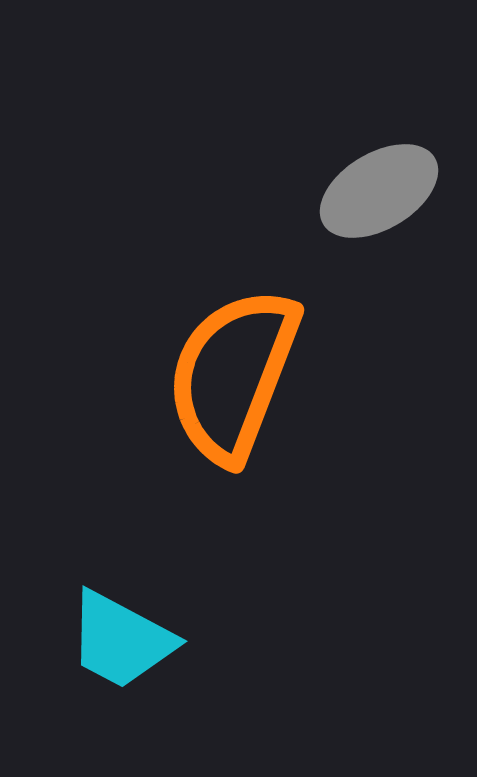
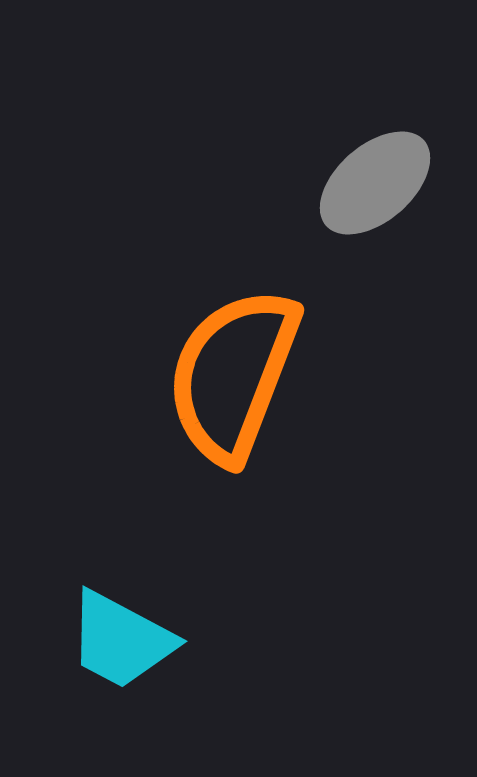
gray ellipse: moved 4 px left, 8 px up; rotated 10 degrees counterclockwise
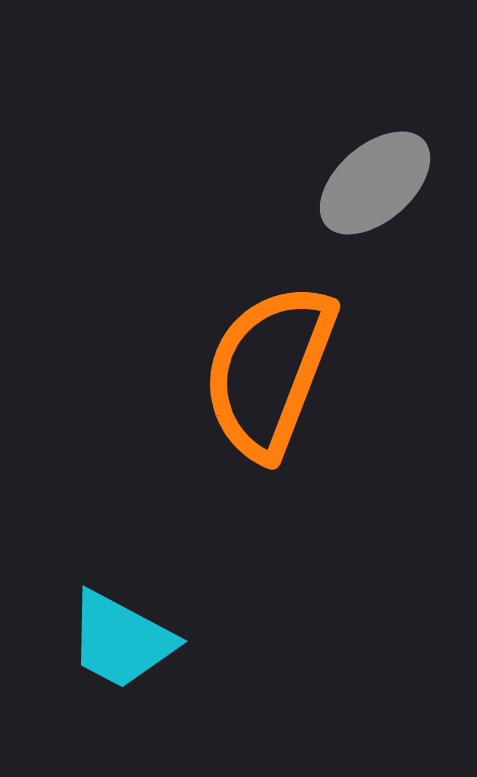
orange semicircle: moved 36 px right, 4 px up
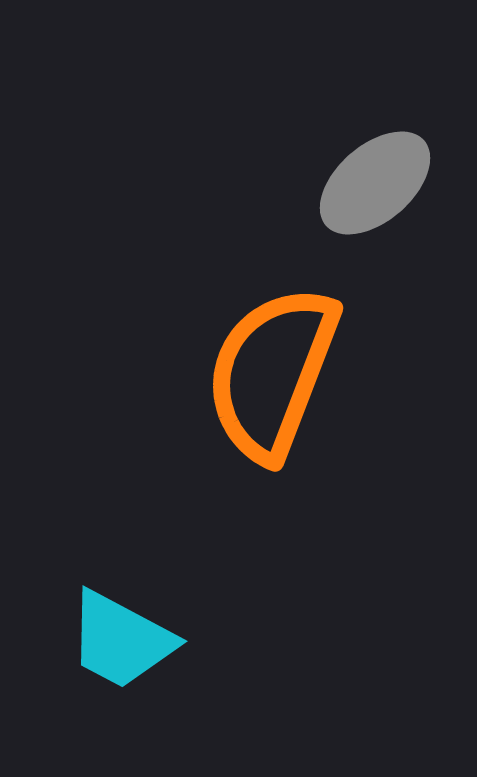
orange semicircle: moved 3 px right, 2 px down
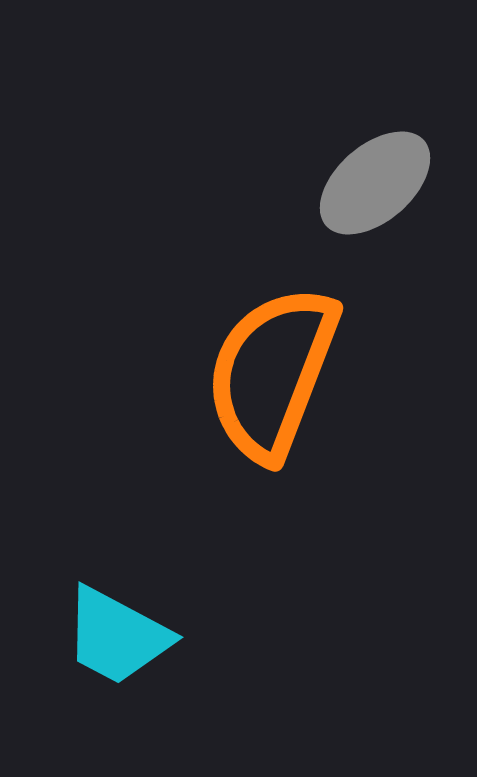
cyan trapezoid: moved 4 px left, 4 px up
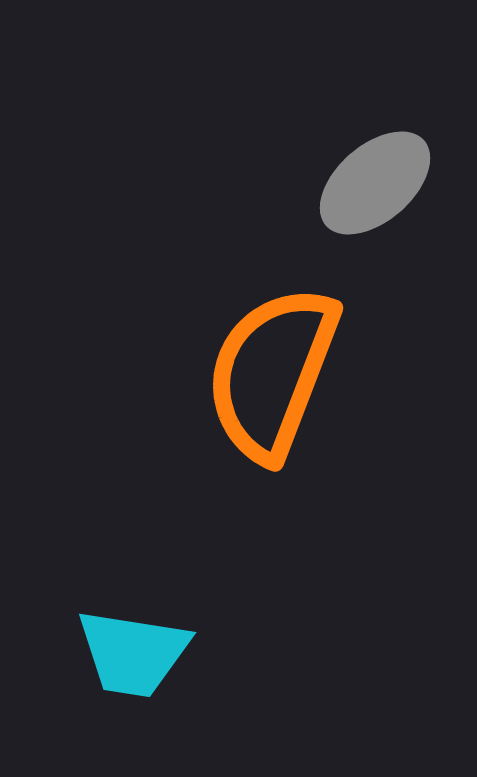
cyan trapezoid: moved 16 px right, 17 px down; rotated 19 degrees counterclockwise
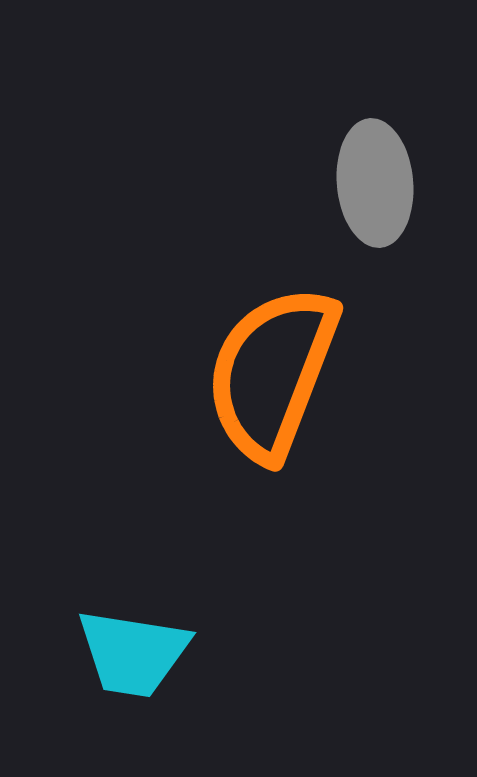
gray ellipse: rotated 54 degrees counterclockwise
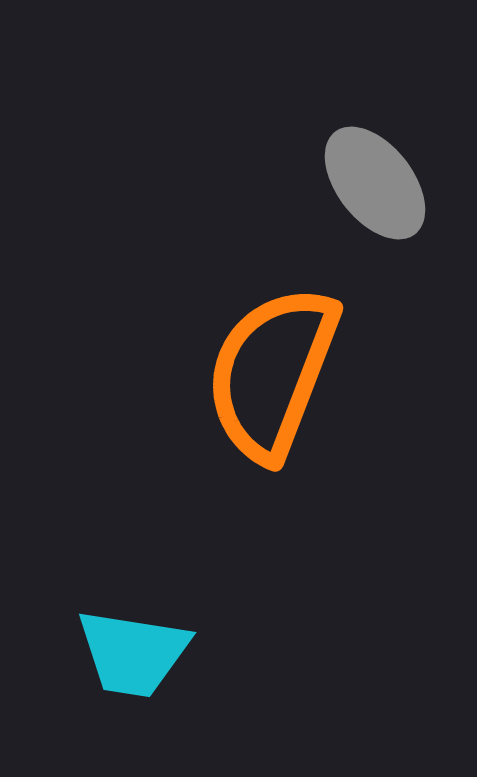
gray ellipse: rotated 33 degrees counterclockwise
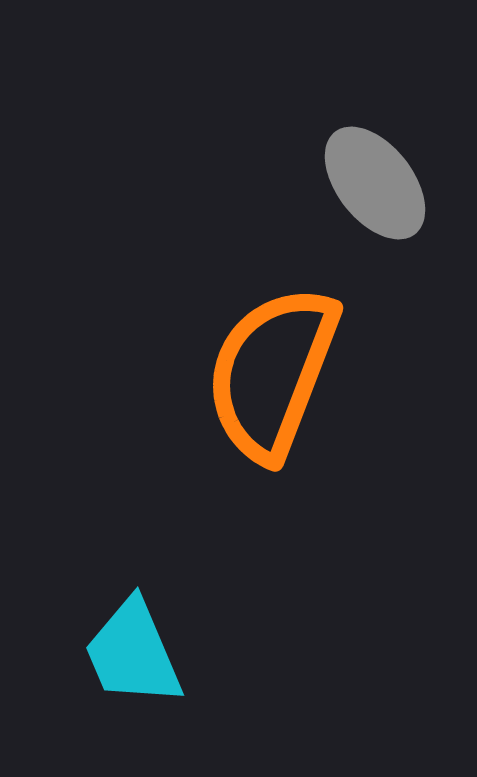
cyan trapezoid: rotated 58 degrees clockwise
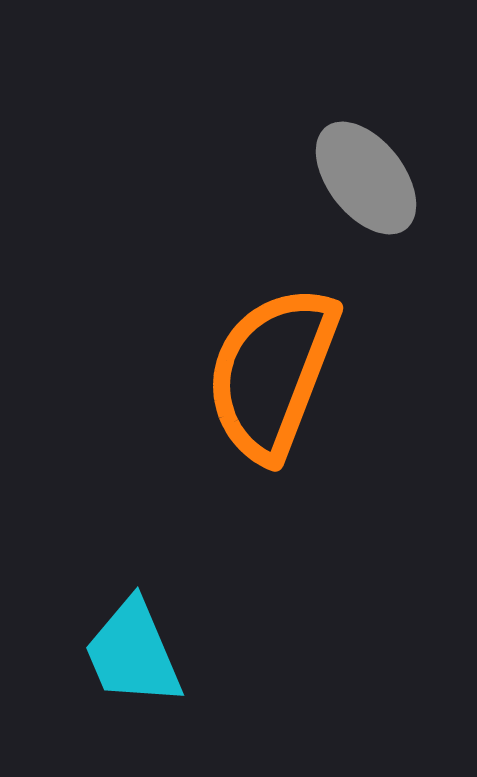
gray ellipse: moved 9 px left, 5 px up
